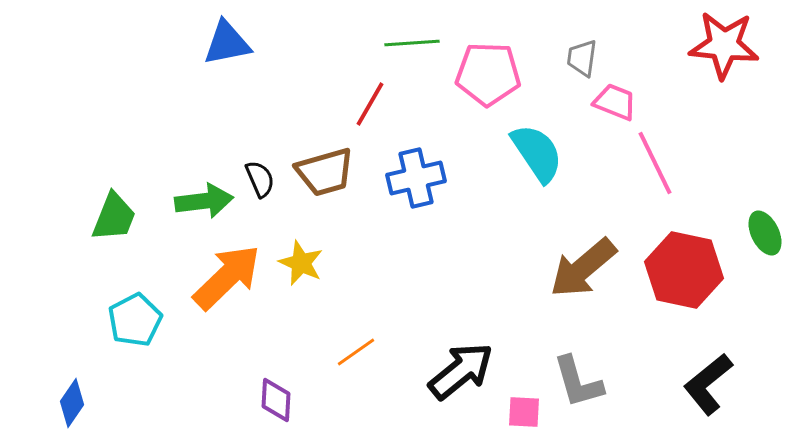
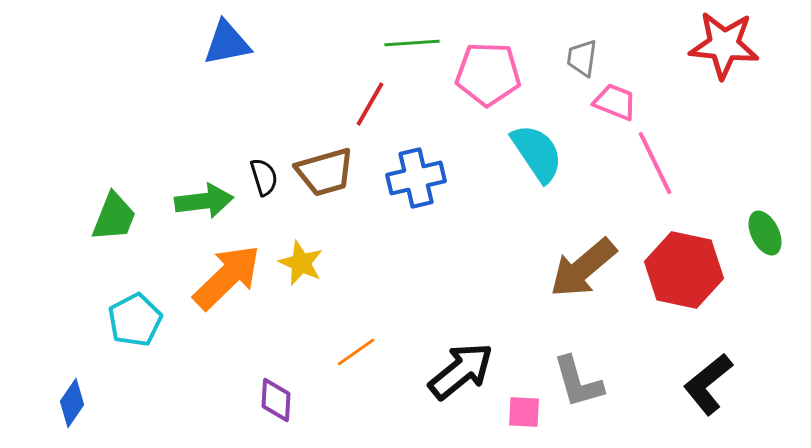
black semicircle: moved 4 px right, 2 px up; rotated 6 degrees clockwise
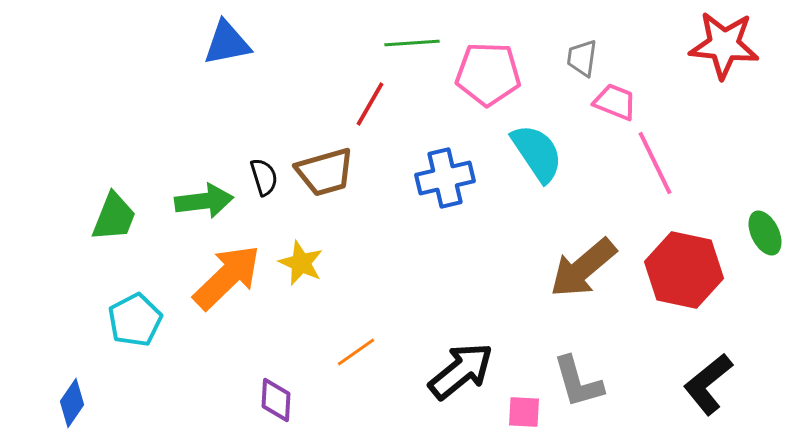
blue cross: moved 29 px right
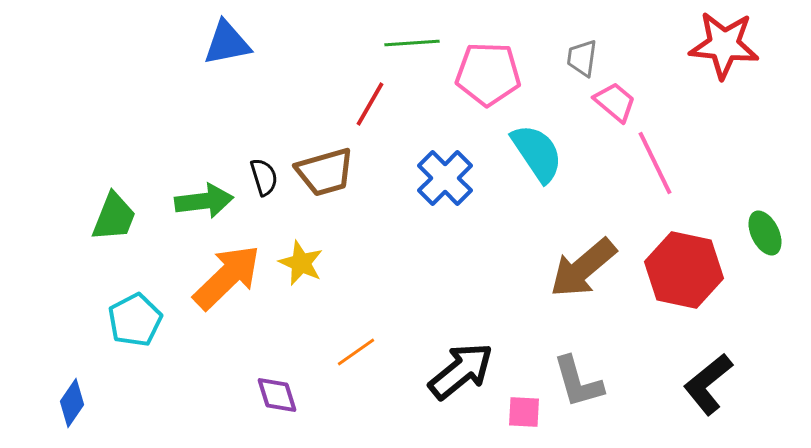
pink trapezoid: rotated 18 degrees clockwise
blue cross: rotated 32 degrees counterclockwise
purple diamond: moved 1 px right, 5 px up; rotated 21 degrees counterclockwise
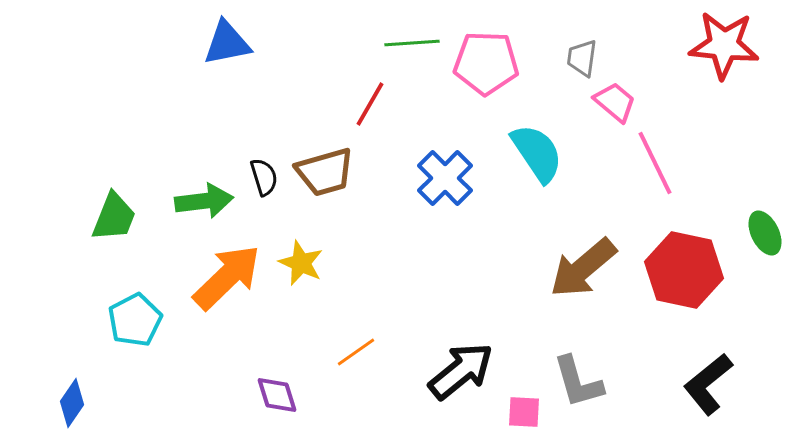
pink pentagon: moved 2 px left, 11 px up
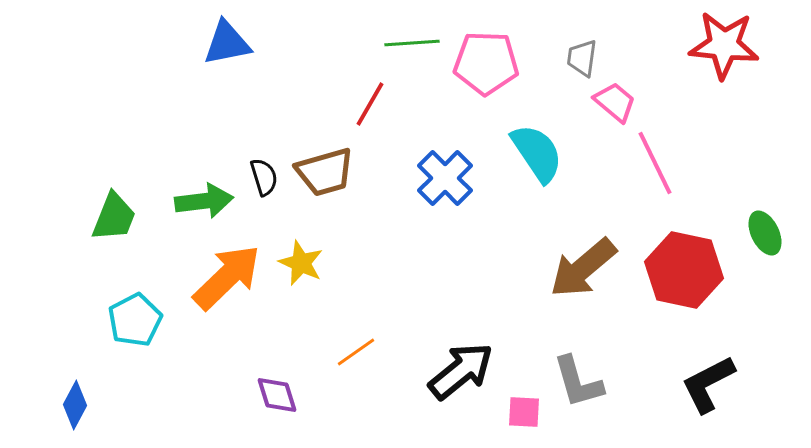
black L-shape: rotated 12 degrees clockwise
blue diamond: moved 3 px right, 2 px down; rotated 6 degrees counterclockwise
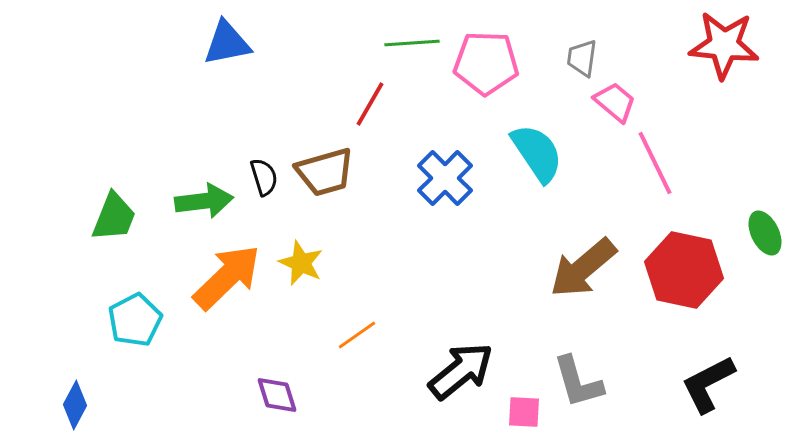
orange line: moved 1 px right, 17 px up
